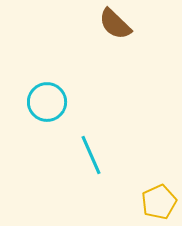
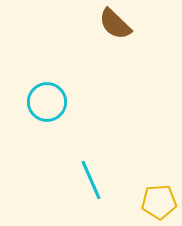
cyan line: moved 25 px down
yellow pentagon: rotated 20 degrees clockwise
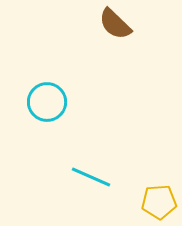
cyan line: moved 3 px up; rotated 42 degrees counterclockwise
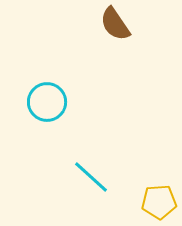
brown semicircle: rotated 12 degrees clockwise
cyan line: rotated 18 degrees clockwise
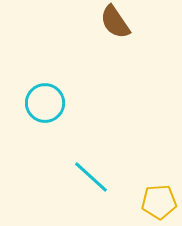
brown semicircle: moved 2 px up
cyan circle: moved 2 px left, 1 px down
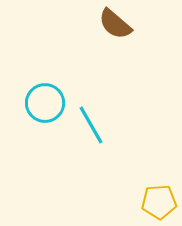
brown semicircle: moved 2 px down; rotated 15 degrees counterclockwise
cyan line: moved 52 px up; rotated 18 degrees clockwise
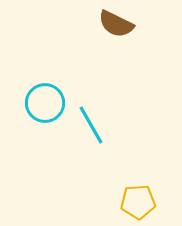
brown semicircle: moved 1 px right; rotated 15 degrees counterclockwise
yellow pentagon: moved 21 px left
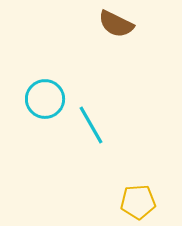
cyan circle: moved 4 px up
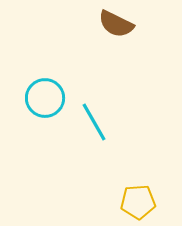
cyan circle: moved 1 px up
cyan line: moved 3 px right, 3 px up
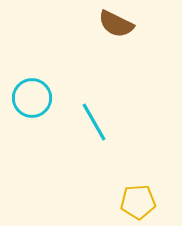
cyan circle: moved 13 px left
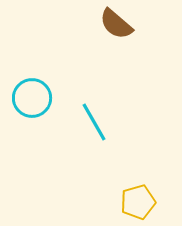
brown semicircle: rotated 15 degrees clockwise
yellow pentagon: rotated 12 degrees counterclockwise
